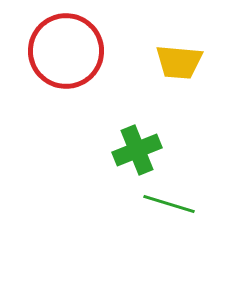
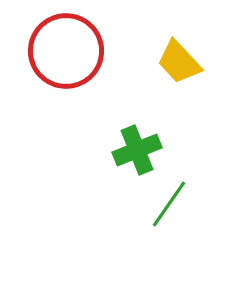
yellow trapezoid: rotated 42 degrees clockwise
green line: rotated 72 degrees counterclockwise
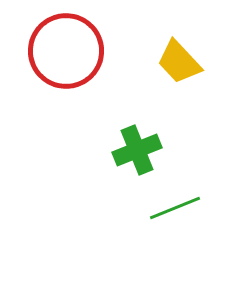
green line: moved 6 px right, 4 px down; rotated 33 degrees clockwise
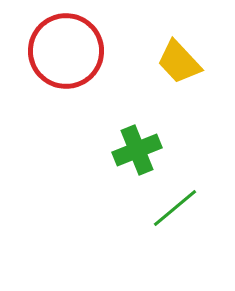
green line: rotated 18 degrees counterclockwise
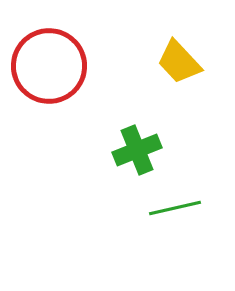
red circle: moved 17 px left, 15 px down
green line: rotated 27 degrees clockwise
